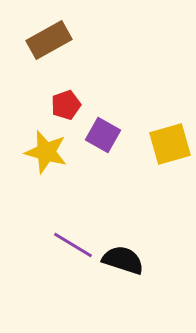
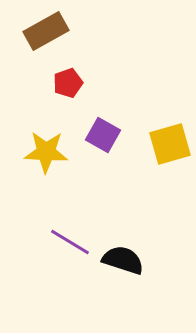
brown rectangle: moved 3 px left, 9 px up
red pentagon: moved 2 px right, 22 px up
yellow star: rotated 12 degrees counterclockwise
purple line: moved 3 px left, 3 px up
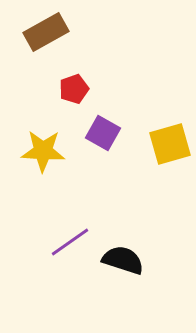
brown rectangle: moved 1 px down
red pentagon: moved 6 px right, 6 px down
purple square: moved 2 px up
yellow star: moved 3 px left, 1 px up
purple line: rotated 66 degrees counterclockwise
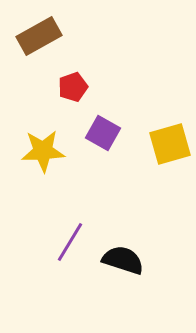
brown rectangle: moved 7 px left, 4 px down
red pentagon: moved 1 px left, 2 px up
yellow star: rotated 6 degrees counterclockwise
purple line: rotated 24 degrees counterclockwise
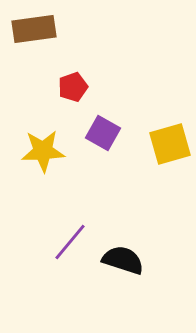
brown rectangle: moved 5 px left, 7 px up; rotated 21 degrees clockwise
purple line: rotated 9 degrees clockwise
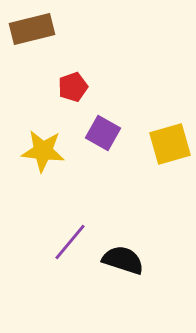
brown rectangle: moved 2 px left; rotated 6 degrees counterclockwise
yellow star: rotated 9 degrees clockwise
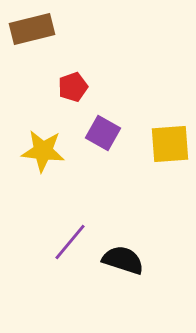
yellow square: rotated 12 degrees clockwise
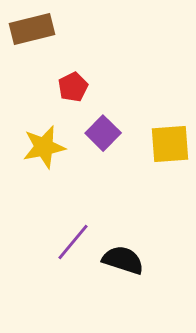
red pentagon: rotated 8 degrees counterclockwise
purple square: rotated 16 degrees clockwise
yellow star: moved 1 px right, 4 px up; rotated 18 degrees counterclockwise
purple line: moved 3 px right
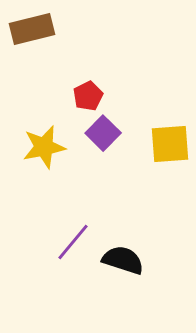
red pentagon: moved 15 px right, 9 px down
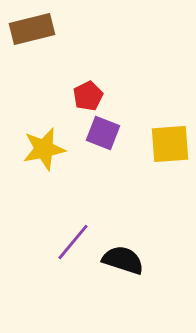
purple square: rotated 24 degrees counterclockwise
yellow star: moved 2 px down
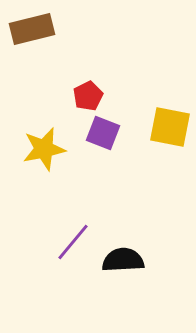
yellow square: moved 17 px up; rotated 15 degrees clockwise
black semicircle: rotated 21 degrees counterclockwise
